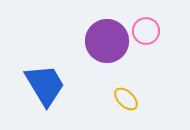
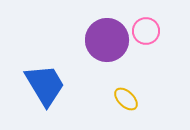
purple circle: moved 1 px up
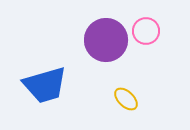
purple circle: moved 1 px left
blue trapezoid: rotated 105 degrees clockwise
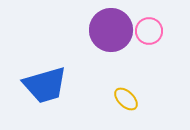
pink circle: moved 3 px right
purple circle: moved 5 px right, 10 px up
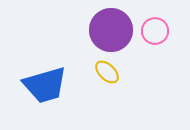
pink circle: moved 6 px right
yellow ellipse: moved 19 px left, 27 px up
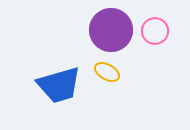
yellow ellipse: rotated 15 degrees counterclockwise
blue trapezoid: moved 14 px right
